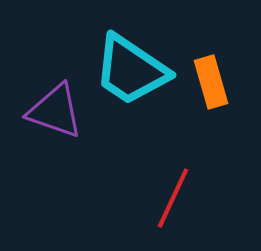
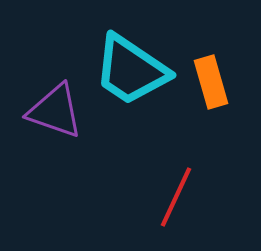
red line: moved 3 px right, 1 px up
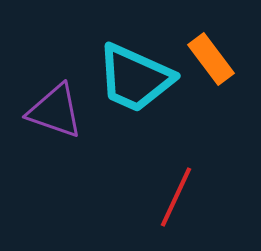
cyan trapezoid: moved 4 px right, 8 px down; rotated 10 degrees counterclockwise
orange rectangle: moved 23 px up; rotated 21 degrees counterclockwise
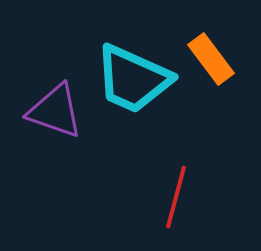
cyan trapezoid: moved 2 px left, 1 px down
red line: rotated 10 degrees counterclockwise
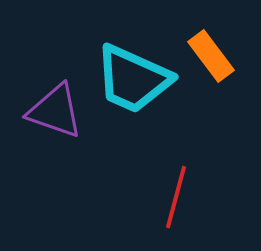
orange rectangle: moved 3 px up
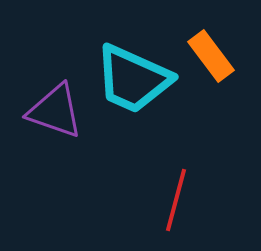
red line: moved 3 px down
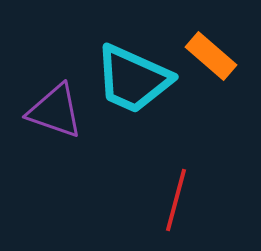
orange rectangle: rotated 12 degrees counterclockwise
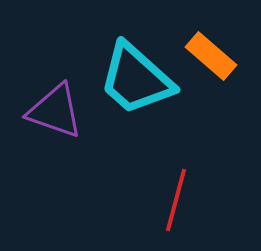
cyan trapezoid: moved 3 px right; rotated 18 degrees clockwise
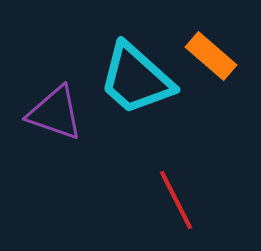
purple triangle: moved 2 px down
red line: rotated 42 degrees counterclockwise
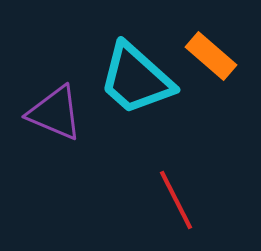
purple triangle: rotated 4 degrees clockwise
